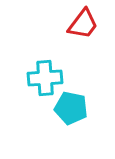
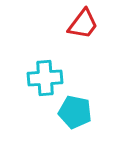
cyan pentagon: moved 4 px right, 4 px down
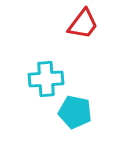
cyan cross: moved 1 px right, 1 px down
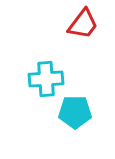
cyan pentagon: rotated 12 degrees counterclockwise
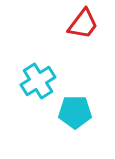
cyan cross: moved 8 px left, 2 px down; rotated 28 degrees counterclockwise
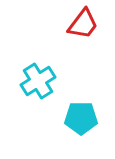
cyan pentagon: moved 6 px right, 6 px down
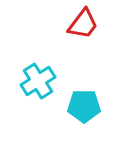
cyan pentagon: moved 3 px right, 12 px up
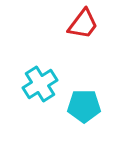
cyan cross: moved 2 px right, 3 px down
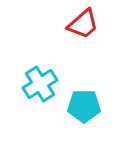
red trapezoid: rotated 12 degrees clockwise
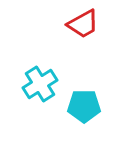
red trapezoid: rotated 12 degrees clockwise
